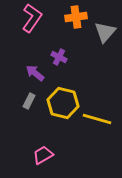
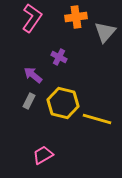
purple arrow: moved 2 px left, 2 px down
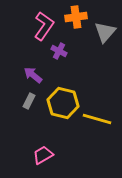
pink L-shape: moved 12 px right, 8 px down
purple cross: moved 6 px up
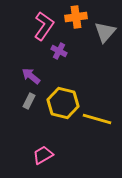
purple arrow: moved 2 px left, 1 px down
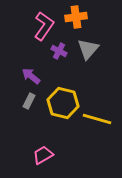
gray triangle: moved 17 px left, 17 px down
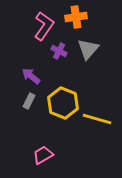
yellow hexagon: rotated 8 degrees clockwise
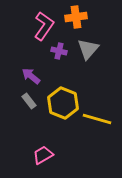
purple cross: rotated 14 degrees counterclockwise
gray rectangle: rotated 63 degrees counterclockwise
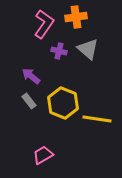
pink L-shape: moved 2 px up
gray triangle: rotated 30 degrees counterclockwise
yellow line: rotated 8 degrees counterclockwise
